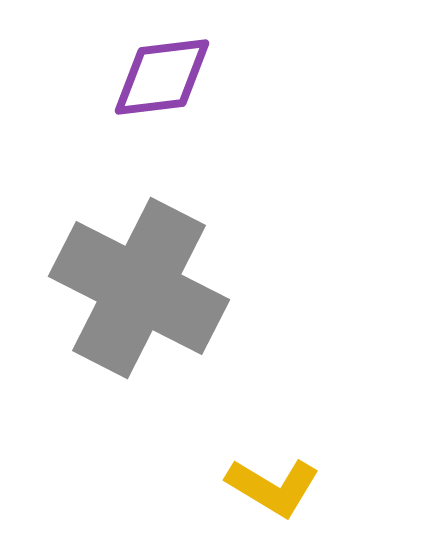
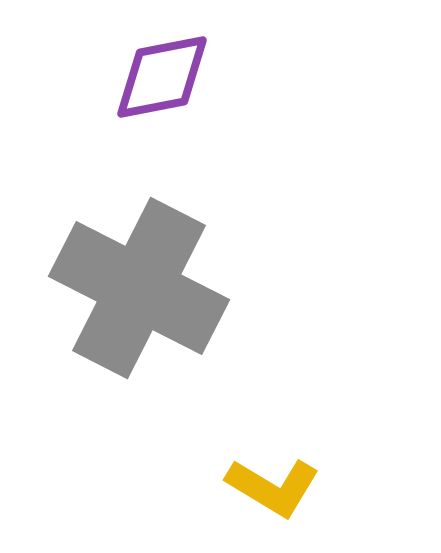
purple diamond: rotated 4 degrees counterclockwise
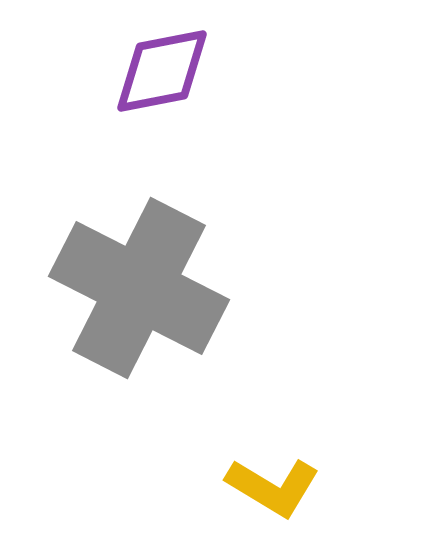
purple diamond: moved 6 px up
